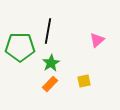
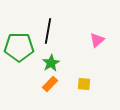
green pentagon: moved 1 px left
yellow square: moved 3 px down; rotated 16 degrees clockwise
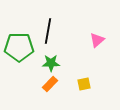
green star: rotated 30 degrees clockwise
yellow square: rotated 16 degrees counterclockwise
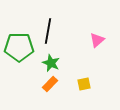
green star: rotated 24 degrees clockwise
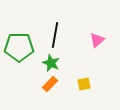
black line: moved 7 px right, 4 px down
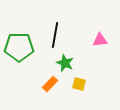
pink triangle: moved 3 px right; rotated 35 degrees clockwise
green star: moved 14 px right
yellow square: moved 5 px left; rotated 24 degrees clockwise
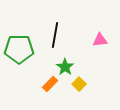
green pentagon: moved 2 px down
green star: moved 4 px down; rotated 12 degrees clockwise
yellow square: rotated 32 degrees clockwise
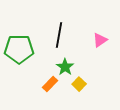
black line: moved 4 px right
pink triangle: rotated 28 degrees counterclockwise
